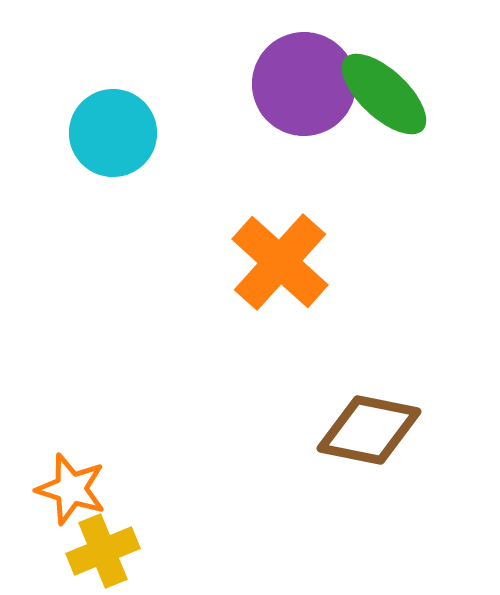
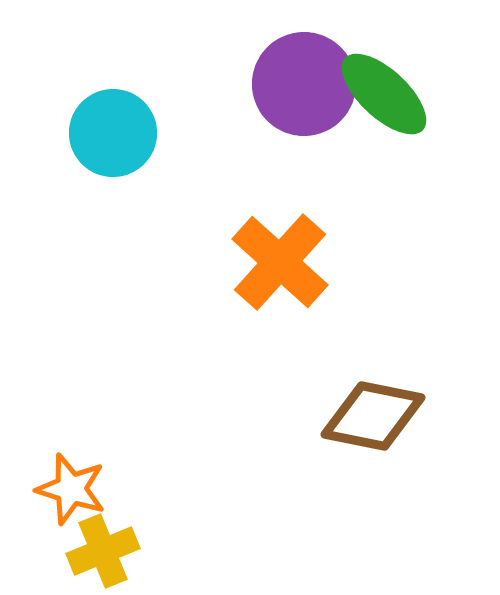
brown diamond: moved 4 px right, 14 px up
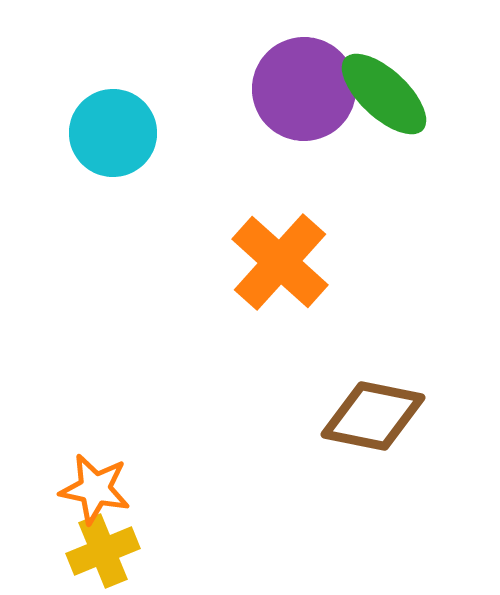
purple circle: moved 5 px down
orange star: moved 24 px right; rotated 6 degrees counterclockwise
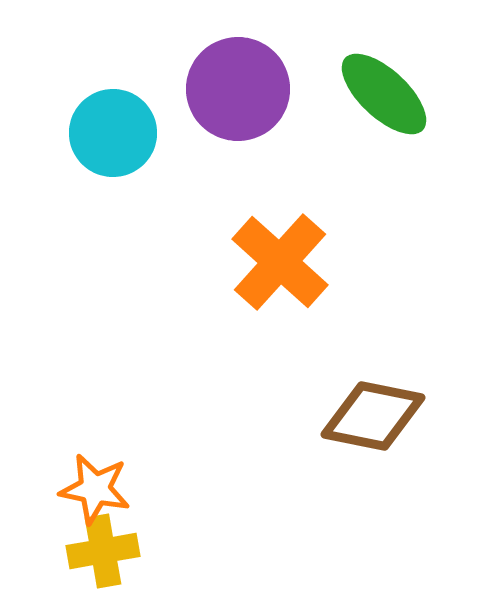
purple circle: moved 66 px left
yellow cross: rotated 12 degrees clockwise
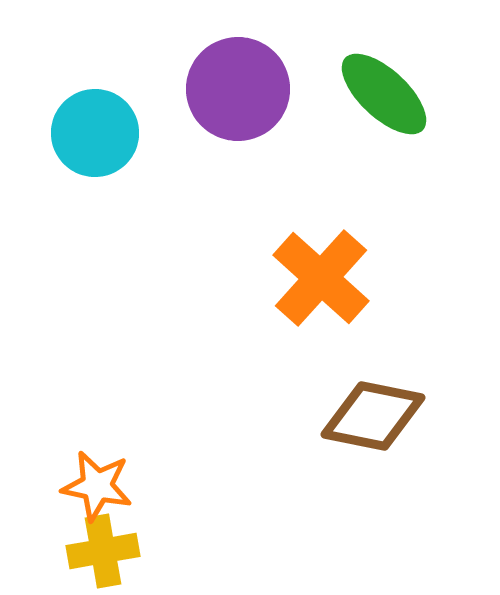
cyan circle: moved 18 px left
orange cross: moved 41 px right, 16 px down
orange star: moved 2 px right, 3 px up
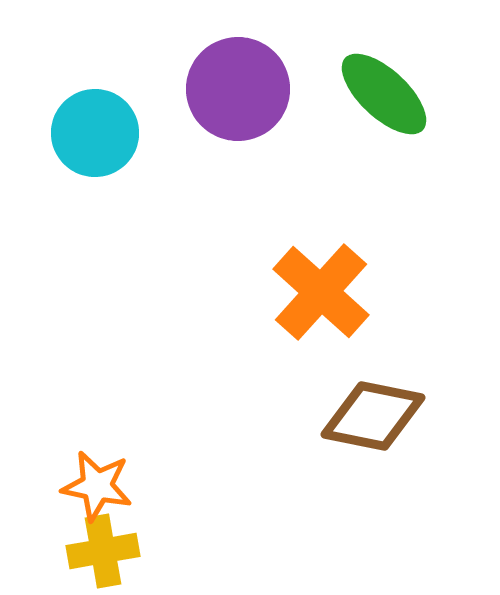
orange cross: moved 14 px down
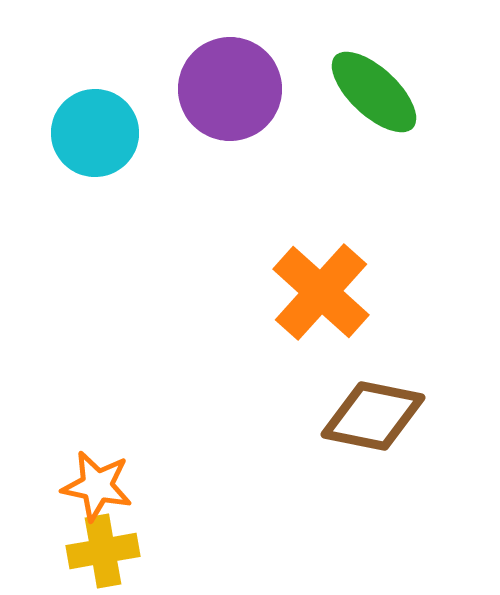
purple circle: moved 8 px left
green ellipse: moved 10 px left, 2 px up
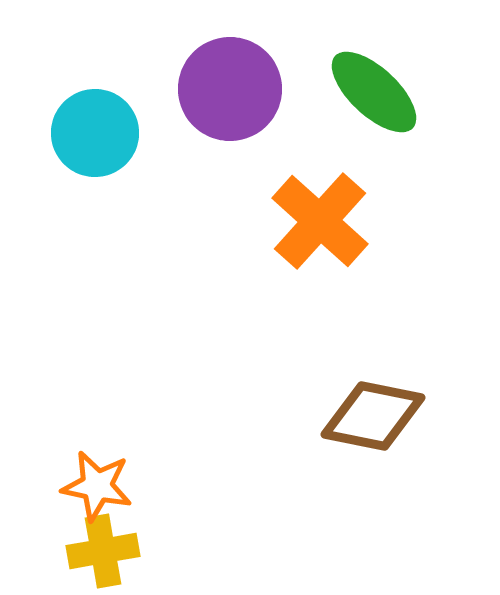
orange cross: moved 1 px left, 71 px up
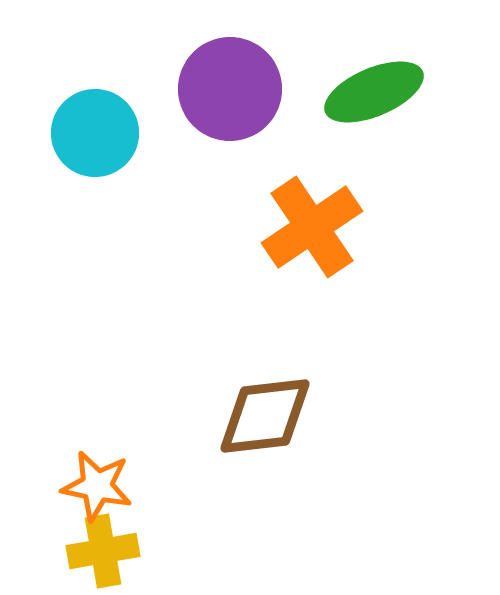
green ellipse: rotated 66 degrees counterclockwise
orange cross: moved 8 px left, 6 px down; rotated 14 degrees clockwise
brown diamond: moved 108 px left; rotated 18 degrees counterclockwise
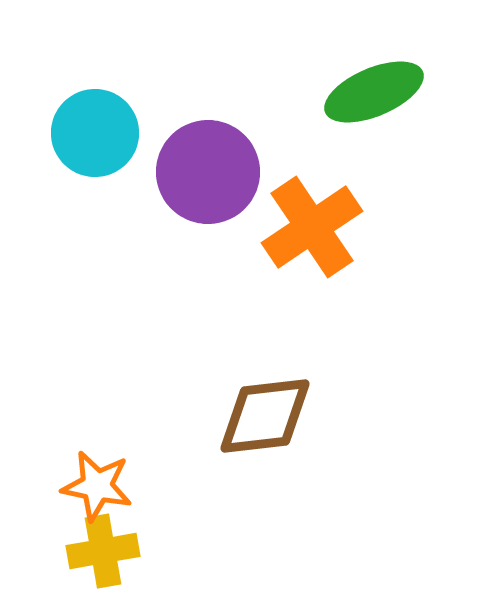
purple circle: moved 22 px left, 83 px down
